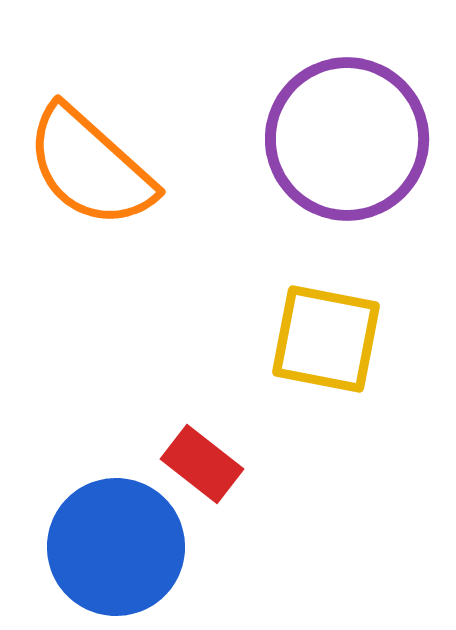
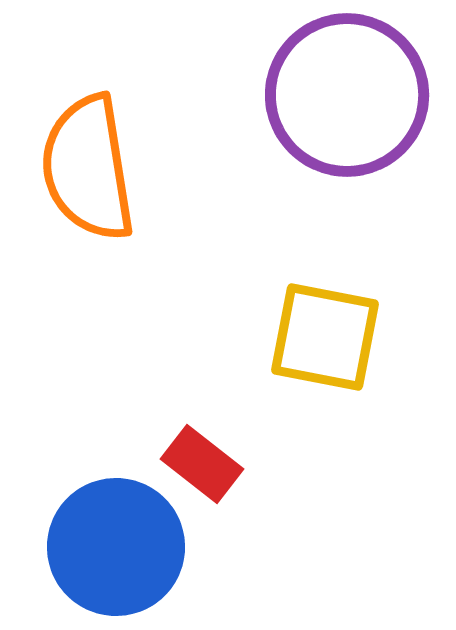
purple circle: moved 44 px up
orange semicircle: moved 2 px left, 1 px down; rotated 39 degrees clockwise
yellow square: moved 1 px left, 2 px up
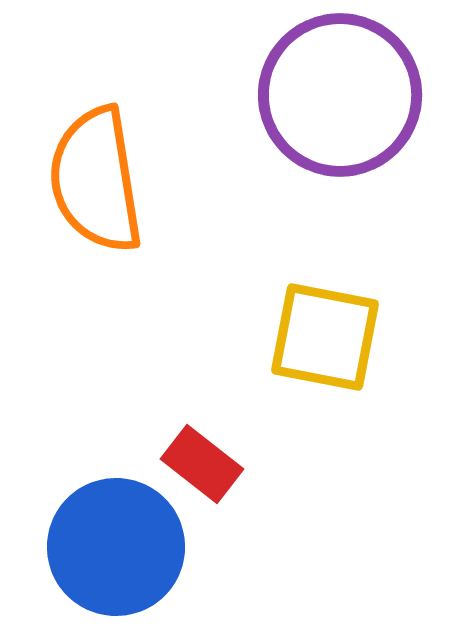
purple circle: moved 7 px left
orange semicircle: moved 8 px right, 12 px down
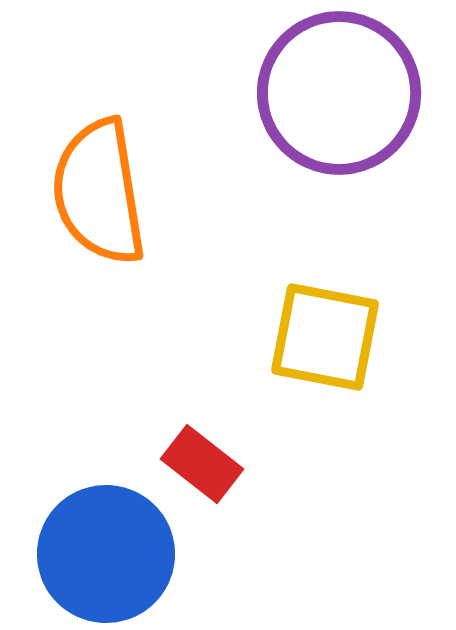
purple circle: moved 1 px left, 2 px up
orange semicircle: moved 3 px right, 12 px down
blue circle: moved 10 px left, 7 px down
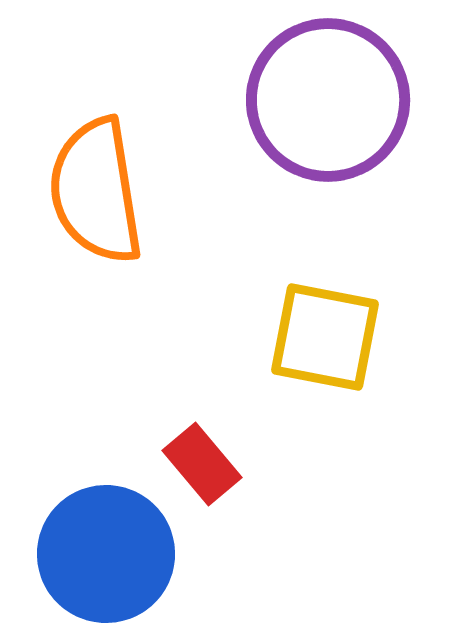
purple circle: moved 11 px left, 7 px down
orange semicircle: moved 3 px left, 1 px up
red rectangle: rotated 12 degrees clockwise
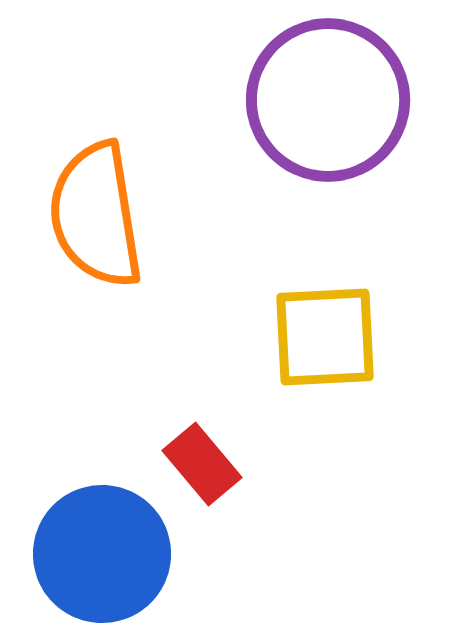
orange semicircle: moved 24 px down
yellow square: rotated 14 degrees counterclockwise
blue circle: moved 4 px left
